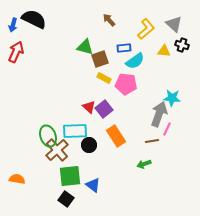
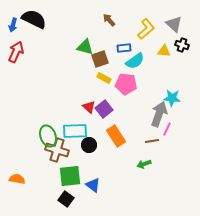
brown cross: rotated 30 degrees counterclockwise
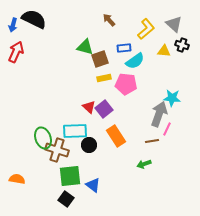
yellow rectangle: rotated 40 degrees counterclockwise
green ellipse: moved 5 px left, 2 px down
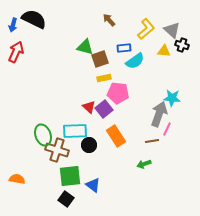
gray triangle: moved 2 px left, 6 px down
pink pentagon: moved 8 px left, 9 px down
green ellipse: moved 3 px up
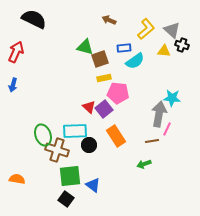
brown arrow: rotated 24 degrees counterclockwise
blue arrow: moved 60 px down
gray arrow: rotated 10 degrees counterclockwise
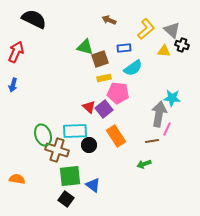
cyan semicircle: moved 2 px left, 7 px down
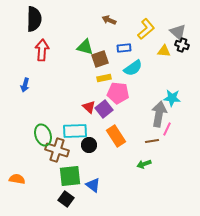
black semicircle: rotated 65 degrees clockwise
gray triangle: moved 6 px right, 2 px down
red arrow: moved 26 px right, 2 px up; rotated 20 degrees counterclockwise
blue arrow: moved 12 px right
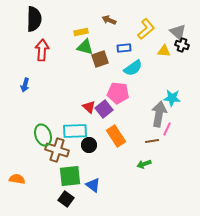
yellow rectangle: moved 23 px left, 46 px up
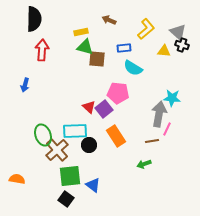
brown square: moved 3 px left; rotated 24 degrees clockwise
cyan semicircle: rotated 66 degrees clockwise
brown cross: rotated 30 degrees clockwise
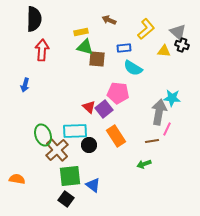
gray arrow: moved 2 px up
